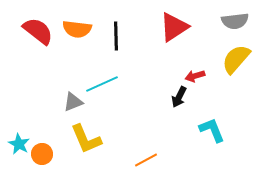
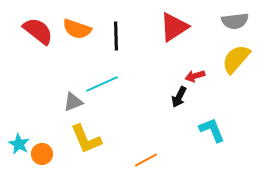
orange semicircle: rotated 12 degrees clockwise
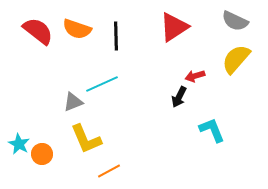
gray semicircle: rotated 32 degrees clockwise
orange line: moved 37 px left, 11 px down
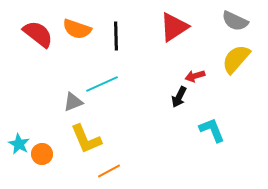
red semicircle: moved 3 px down
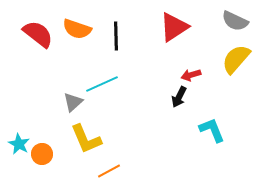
red arrow: moved 4 px left, 1 px up
gray triangle: rotated 20 degrees counterclockwise
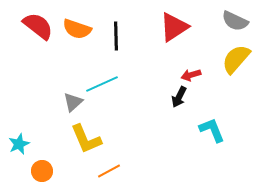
red semicircle: moved 8 px up
cyan star: rotated 20 degrees clockwise
orange circle: moved 17 px down
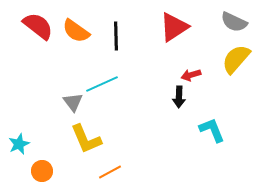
gray semicircle: moved 1 px left, 1 px down
orange semicircle: moved 1 px left, 2 px down; rotated 16 degrees clockwise
black arrow: rotated 25 degrees counterclockwise
gray triangle: rotated 25 degrees counterclockwise
orange line: moved 1 px right, 1 px down
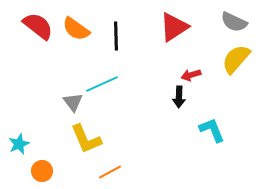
orange semicircle: moved 2 px up
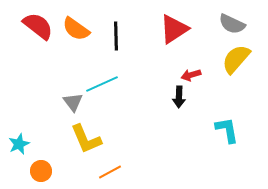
gray semicircle: moved 2 px left, 2 px down
red triangle: moved 2 px down
cyan L-shape: moved 15 px right; rotated 12 degrees clockwise
orange circle: moved 1 px left
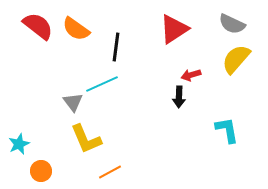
black line: moved 11 px down; rotated 8 degrees clockwise
